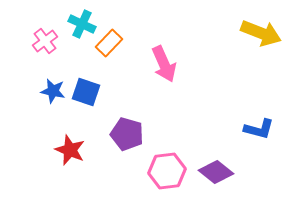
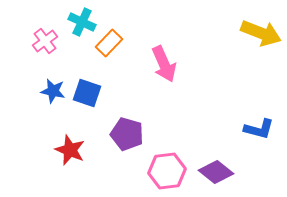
cyan cross: moved 2 px up
blue square: moved 1 px right, 1 px down
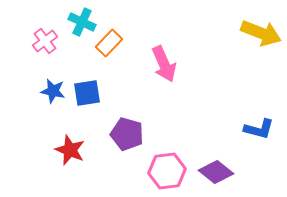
blue square: rotated 28 degrees counterclockwise
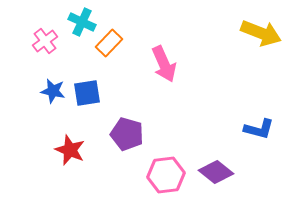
pink hexagon: moved 1 px left, 4 px down
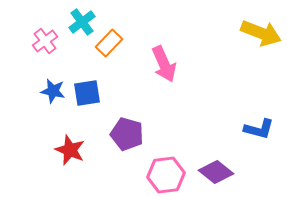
cyan cross: rotated 28 degrees clockwise
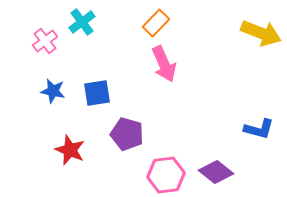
orange rectangle: moved 47 px right, 20 px up
blue square: moved 10 px right
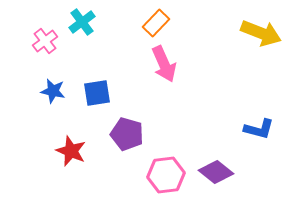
red star: moved 1 px right, 1 px down
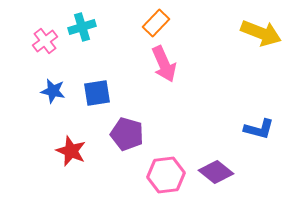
cyan cross: moved 5 px down; rotated 20 degrees clockwise
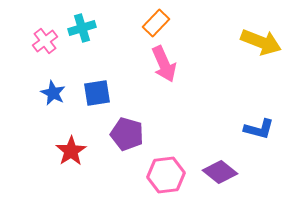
cyan cross: moved 1 px down
yellow arrow: moved 9 px down
blue star: moved 2 px down; rotated 15 degrees clockwise
red star: rotated 16 degrees clockwise
purple diamond: moved 4 px right
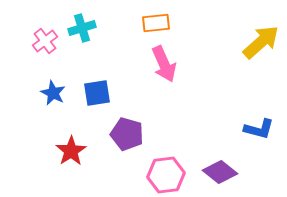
orange rectangle: rotated 40 degrees clockwise
yellow arrow: rotated 63 degrees counterclockwise
